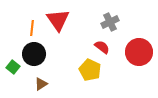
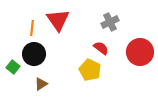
red semicircle: moved 1 px left, 1 px down
red circle: moved 1 px right
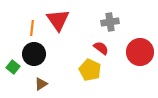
gray cross: rotated 18 degrees clockwise
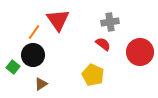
orange line: moved 2 px right, 4 px down; rotated 28 degrees clockwise
red semicircle: moved 2 px right, 4 px up
black circle: moved 1 px left, 1 px down
yellow pentagon: moved 3 px right, 5 px down
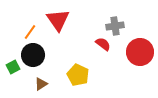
gray cross: moved 5 px right, 4 px down
orange line: moved 4 px left
green square: rotated 24 degrees clockwise
yellow pentagon: moved 15 px left
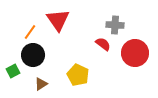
gray cross: moved 1 px up; rotated 12 degrees clockwise
red circle: moved 5 px left, 1 px down
green square: moved 4 px down
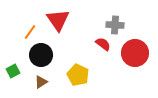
black circle: moved 8 px right
brown triangle: moved 2 px up
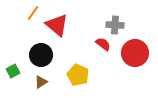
red triangle: moved 1 px left, 5 px down; rotated 15 degrees counterclockwise
orange line: moved 3 px right, 19 px up
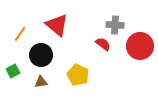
orange line: moved 13 px left, 21 px down
red circle: moved 5 px right, 7 px up
brown triangle: rotated 24 degrees clockwise
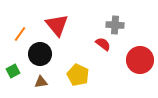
red triangle: rotated 10 degrees clockwise
red circle: moved 14 px down
black circle: moved 1 px left, 1 px up
